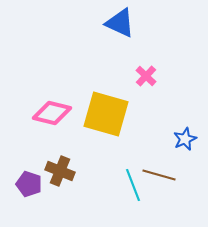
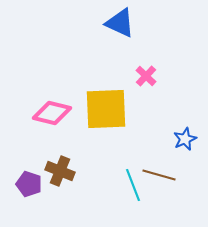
yellow square: moved 5 px up; rotated 18 degrees counterclockwise
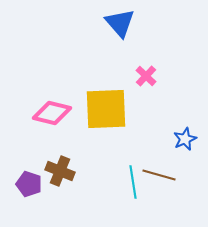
blue triangle: rotated 24 degrees clockwise
cyan line: moved 3 px up; rotated 12 degrees clockwise
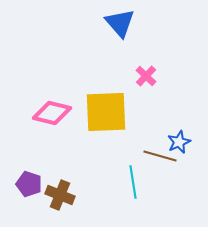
yellow square: moved 3 px down
blue star: moved 6 px left, 3 px down
brown cross: moved 24 px down
brown line: moved 1 px right, 19 px up
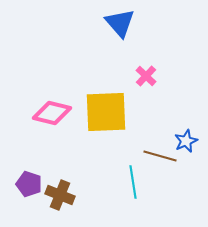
blue star: moved 7 px right, 1 px up
